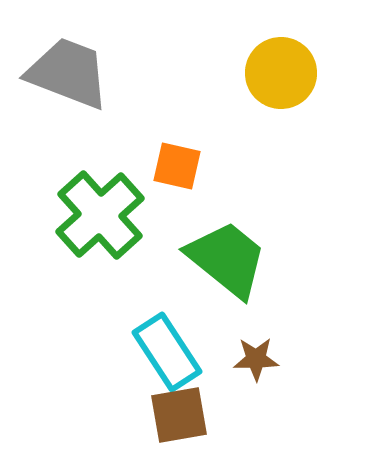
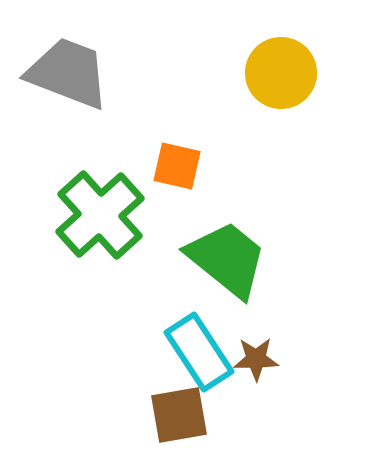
cyan rectangle: moved 32 px right
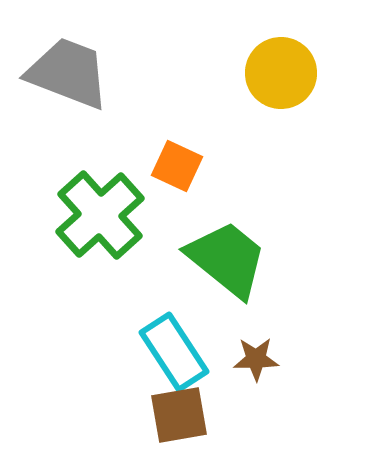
orange square: rotated 12 degrees clockwise
cyan rectangle: moved 25 px left
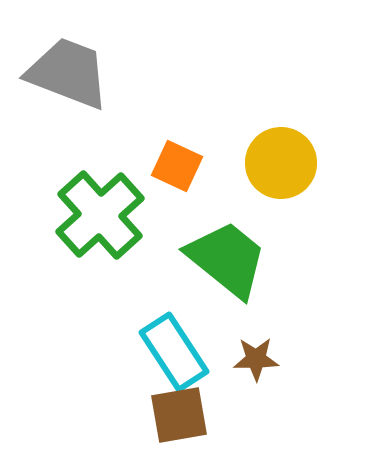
yellow circle: moved 90 px down
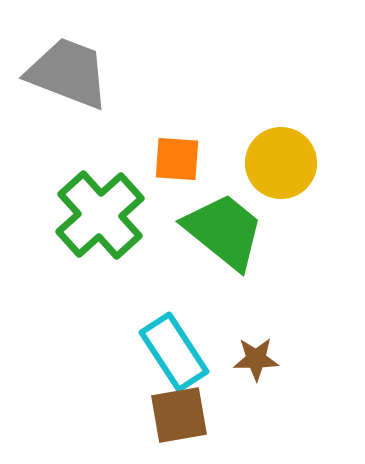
orange square: moved 7 px up; rotated 21 degrees counterclockwise
green trapezoid: moved 3 px left, 28 px up
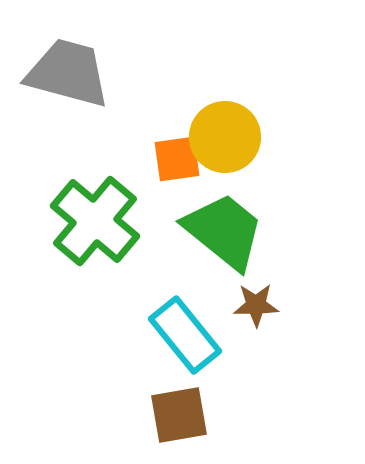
gray trapezoid: rotated 6 degrees counterclockwise
orange square: rotated 12 degrees counterclockwise
yellow circle: moved 56 px left, 26 px up
green cross: moved 5 px left, 6 px down; rotated 8 degrees counterclockwise
cyan rectangle: moved 11 px right, 17 px up; rotated 6 degrees counterclockwise
brown star: moved 54 px up
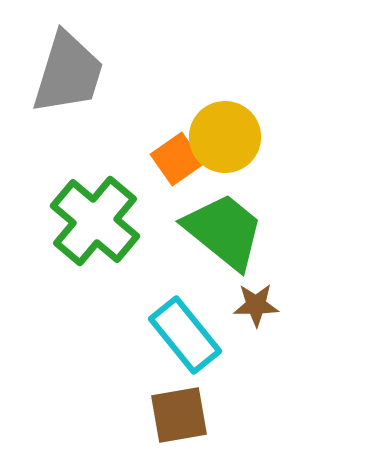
gray trapezoid: rotated 92 degrees clockwise
orange square: rotated 27 degrees counterclockwise
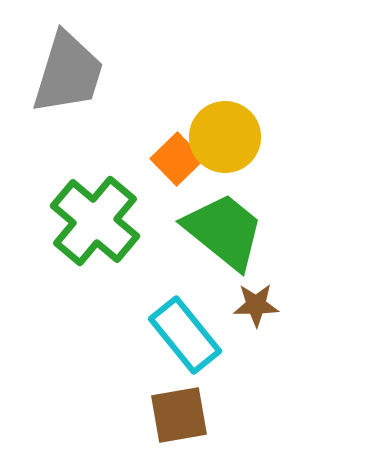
orange square: rotated 9 degrees counterclockwise
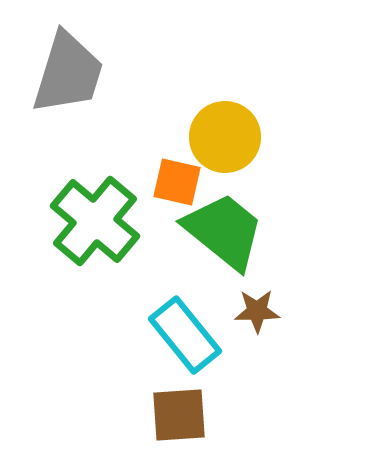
orange square: moved 23 px down; rotated 33 degrees counterclockwise
brown star: moved 1 px right, 6 px down
brown square: rotated 6 degrees clockwise
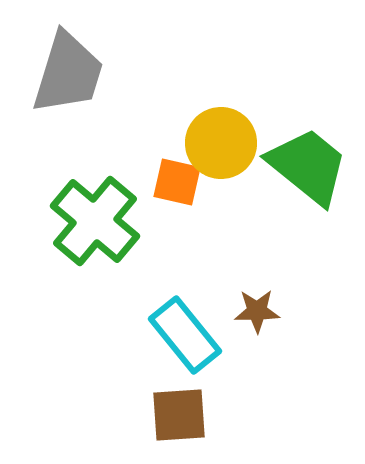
yellow circle: moved 4 px left, 6 px down
green trapezoid: moved 84 px right, 65 px up
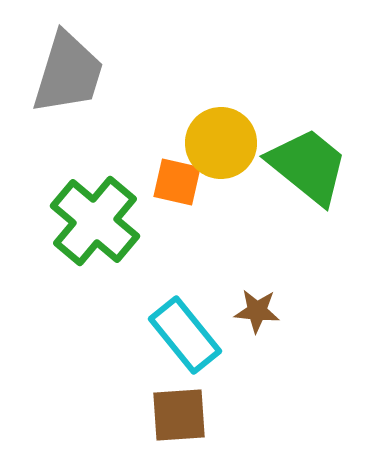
brown star: rotated 6 degrees clockwise
